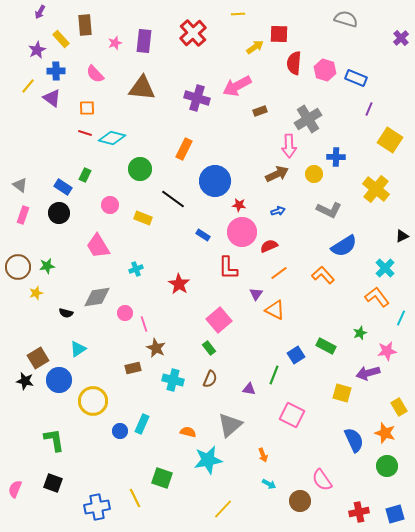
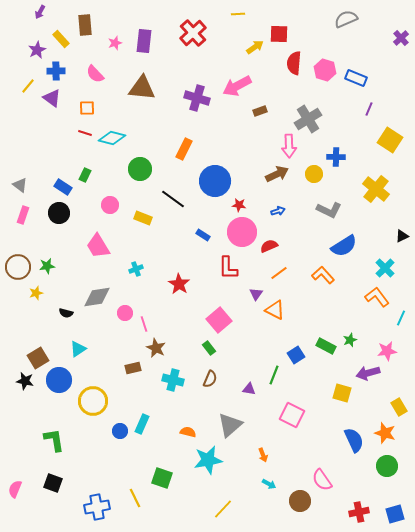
gray semicircle at (346, 19): rotated 40 degrees counterclockwise
green star at (360, 333): moved 10 px left, 7 px down
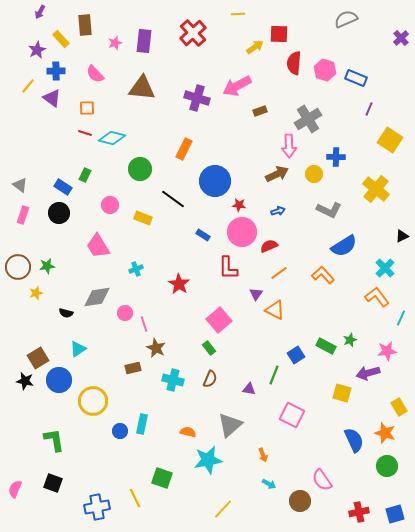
cyan rectangle at (142, 424): rotated 12 degrees counterclockwise
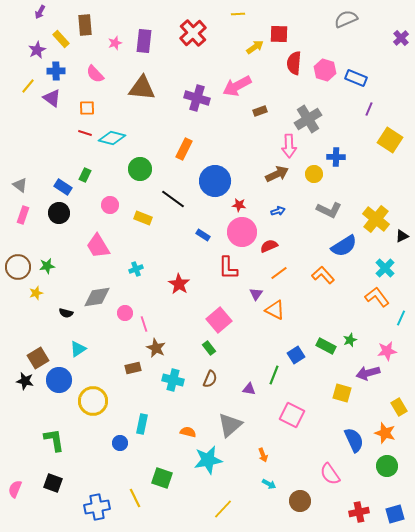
yellow cross at (376, 189): moved 30 px down
blue circle at (120, 431): moved 12 px down
pink semicircle at (322, 480): moved 8 px right, 6 px up
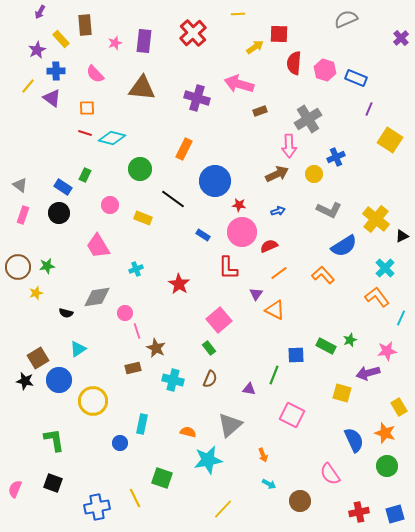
pink arrow at (237, 86): moved 2 px right, 2 px up; rotated 44 degrees clockwise
blue cross at (336, 157): rotated 24 degrees counterclockwise
pink line at (144, 324): moved 7 px left, 7 px down
blue square at (296, 355): rotated 30 degrees clockwise
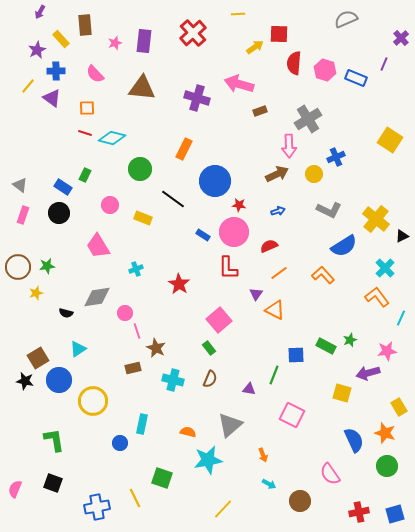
purple line at (369, 109): moved 15 px right, 45 px up
pink circle at (242, 232): moved 8 px left
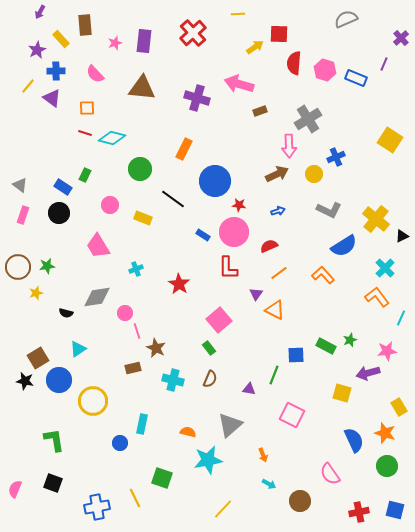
blue square at (395, 514): moved 4 px up; rotated 30 degrees clockwise
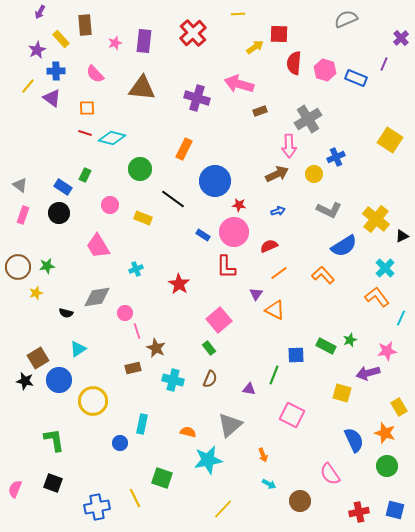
red L-shape at (228, 268): moved 2 px left, 1 px up
